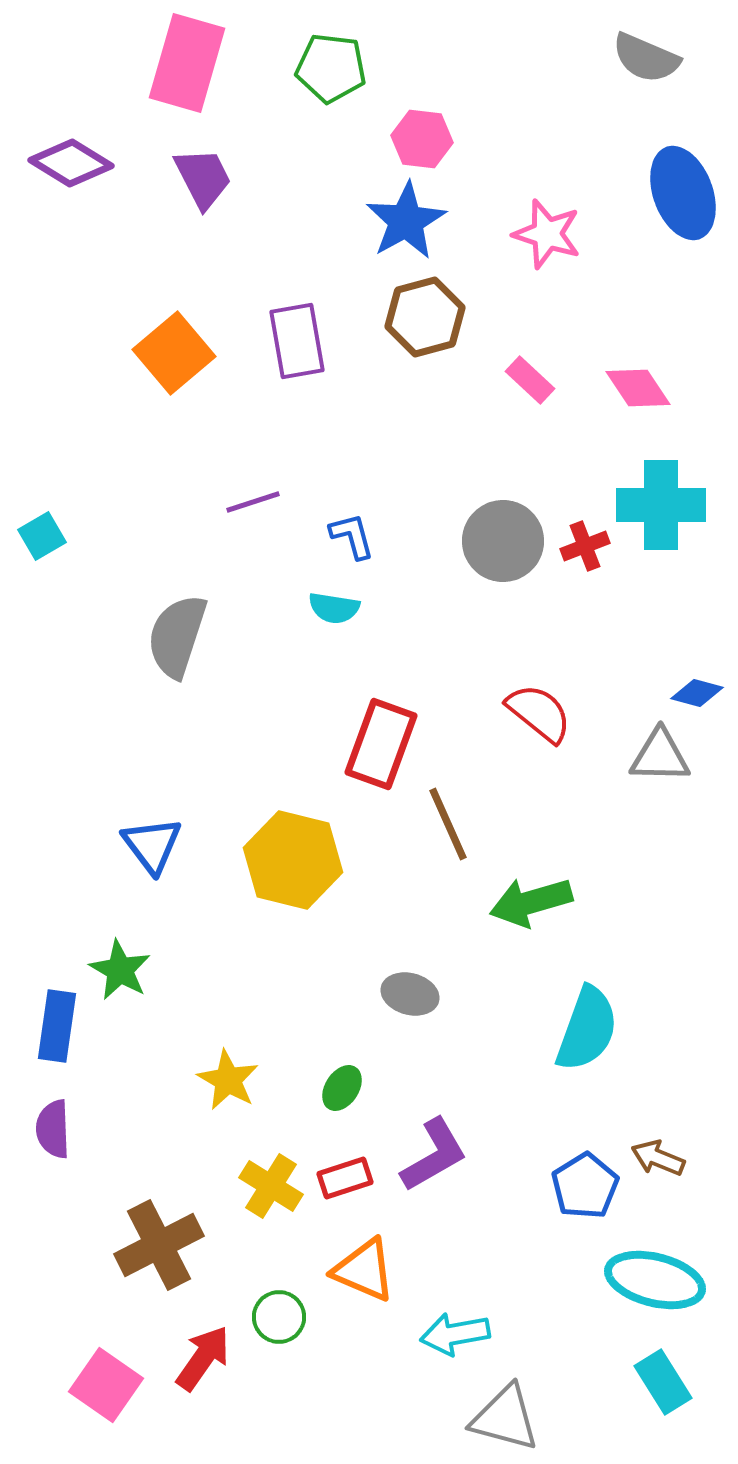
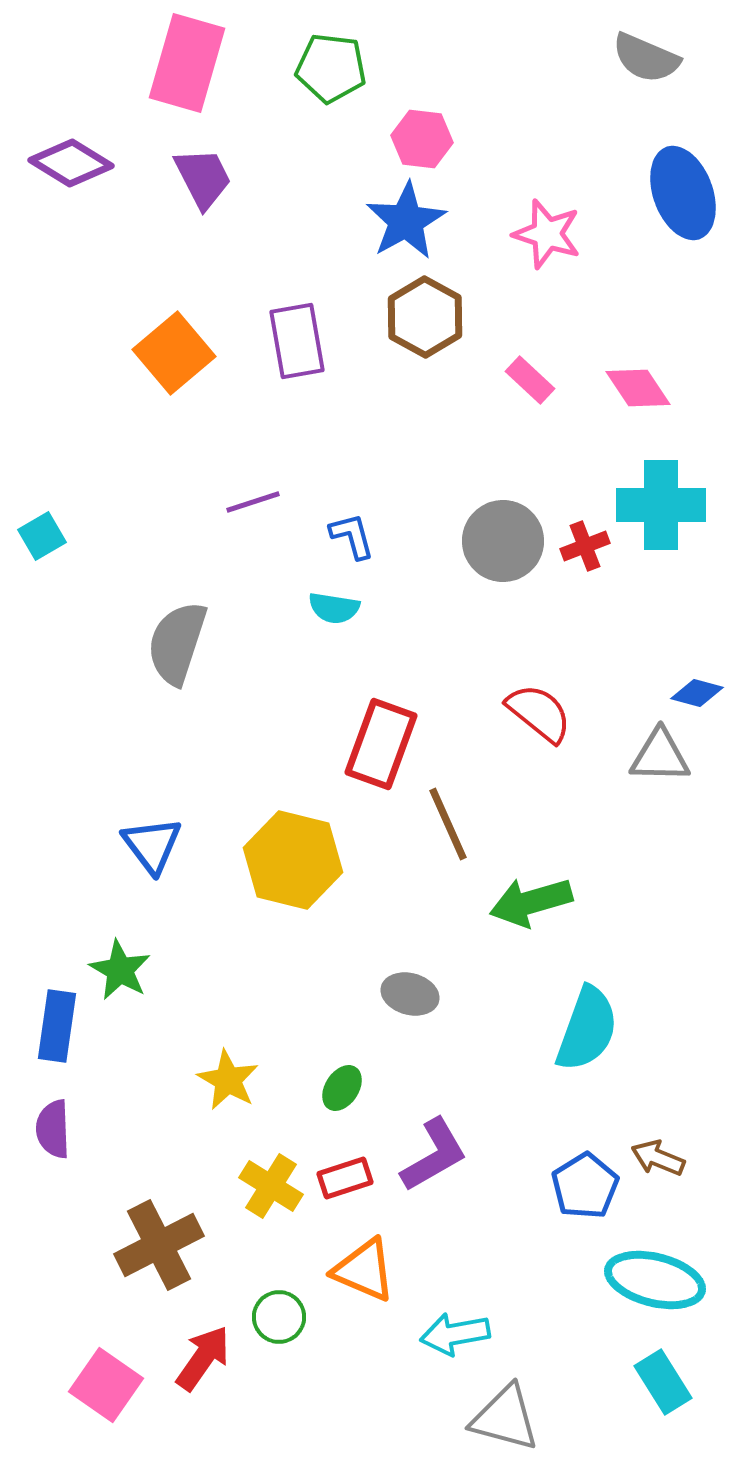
brown hexagon at (425, 317): rotated 16 degrees counterclockwise
gray semicircle at (177, 636): moved 7 px down
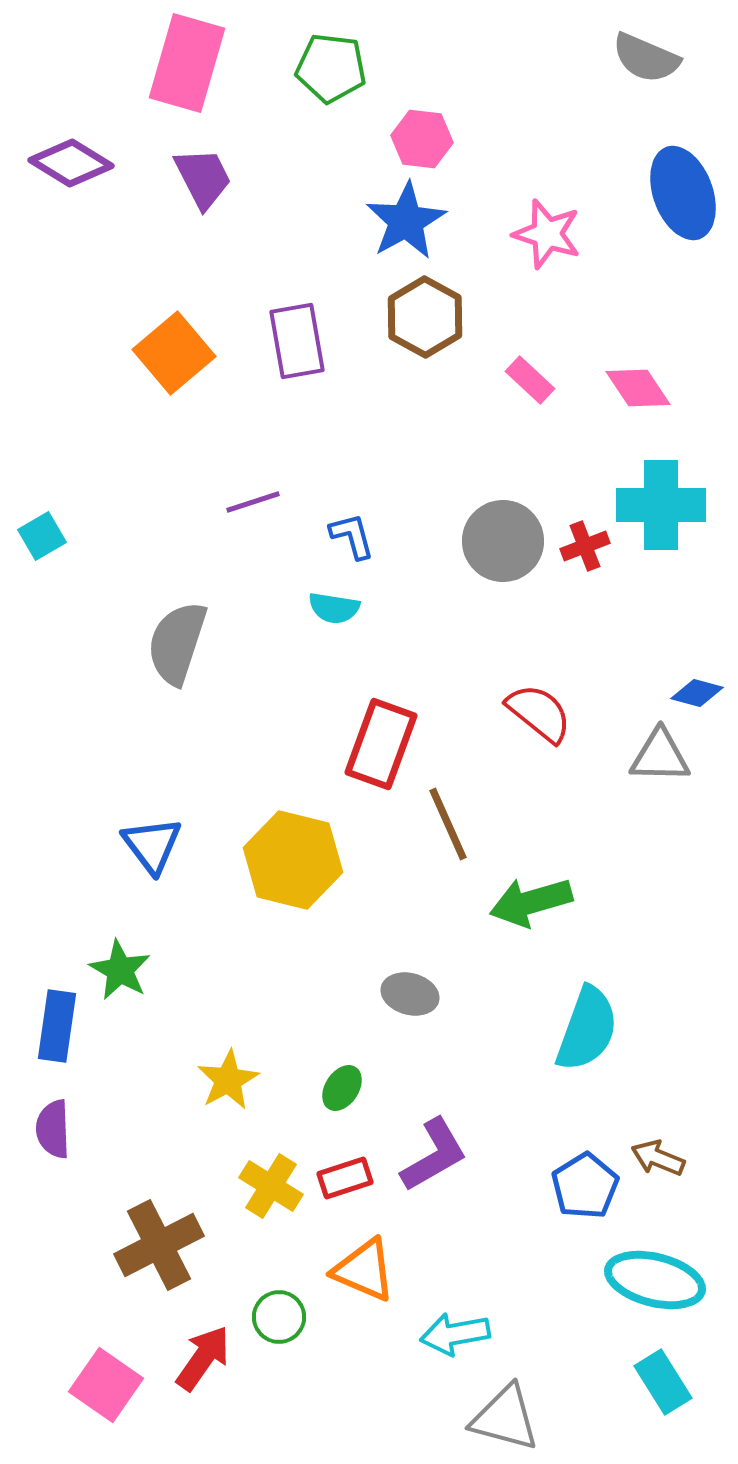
yellow star at (228, 1080): rotated 14 degrees clockwise
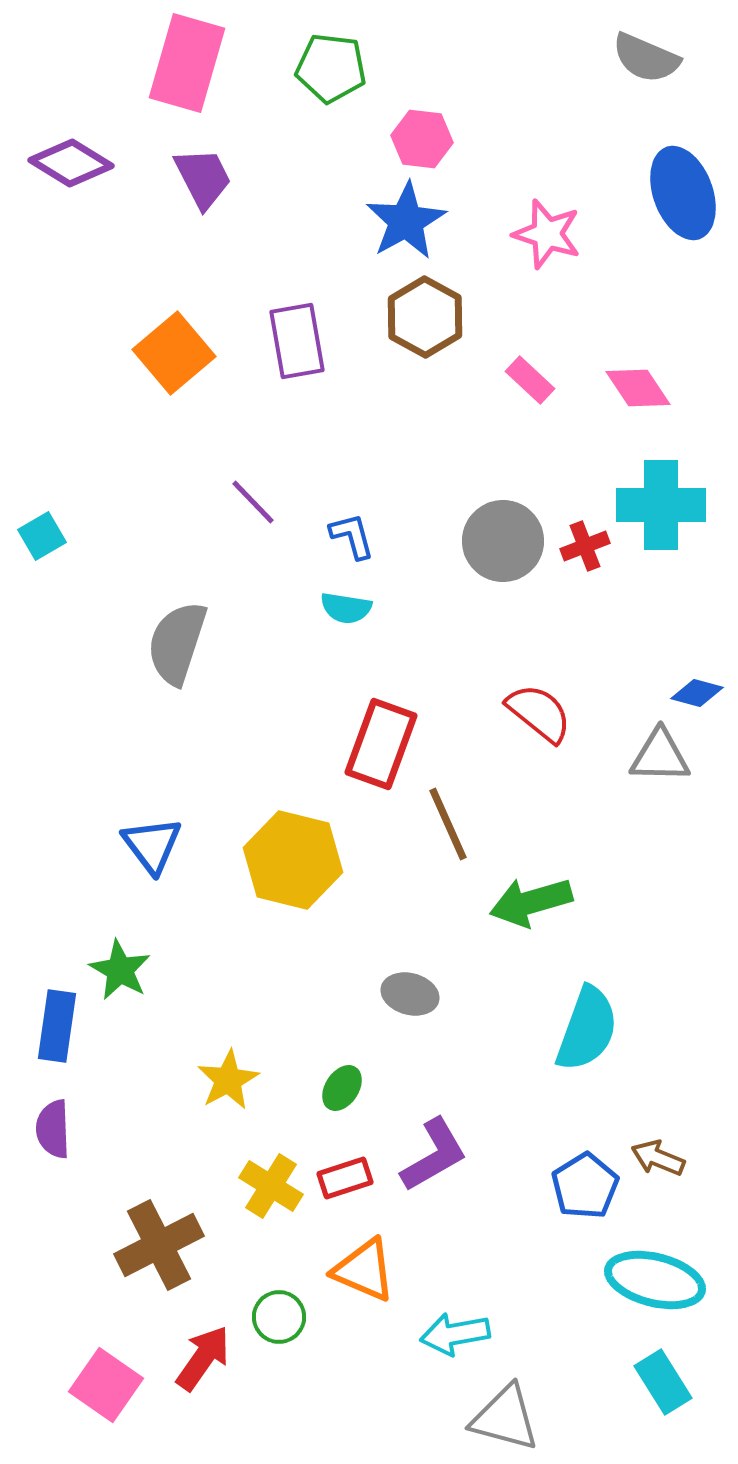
purple line at (253, 502): rotated 64 degrees clockwise
cyan semicircle at (334, 608): moved 12 px right
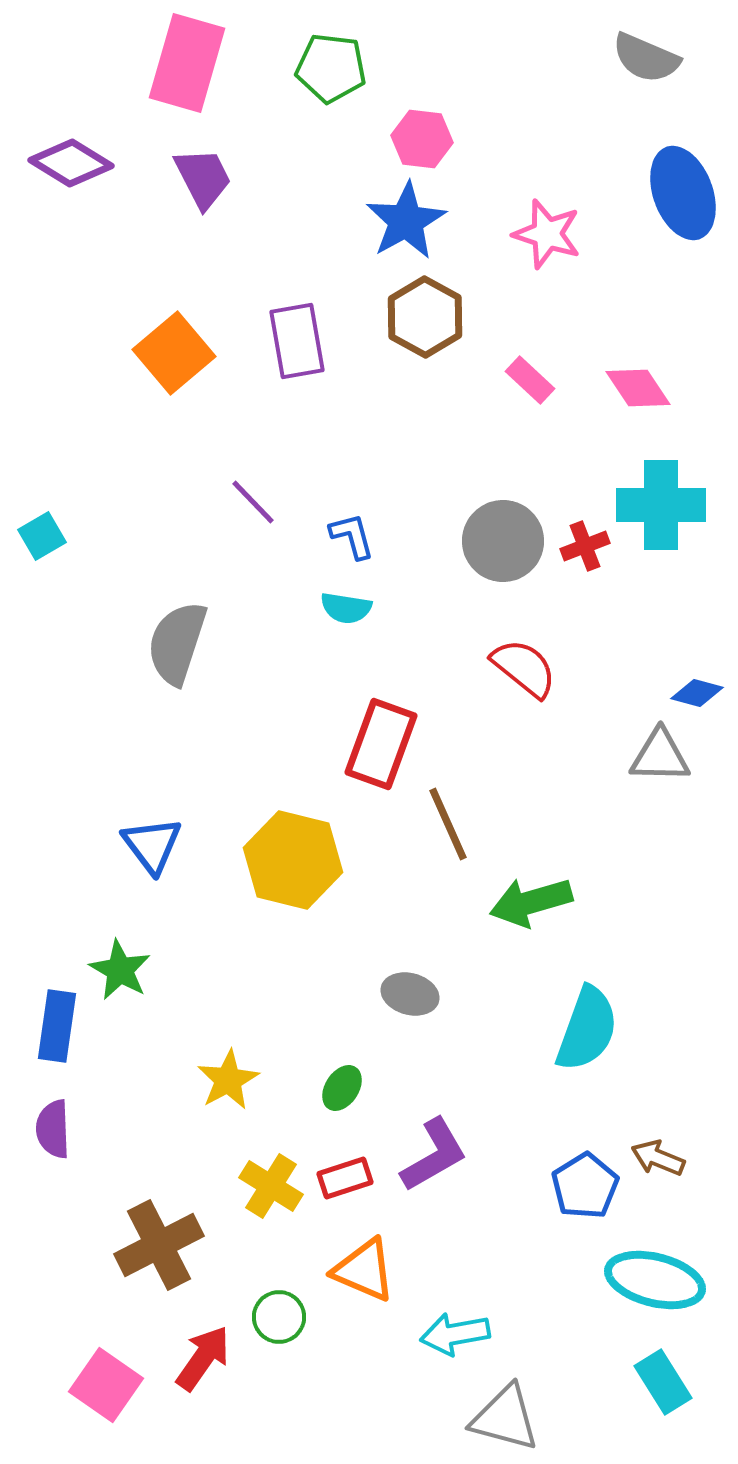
red semicircle at (539, 713): moved 15 px left, 45 px up
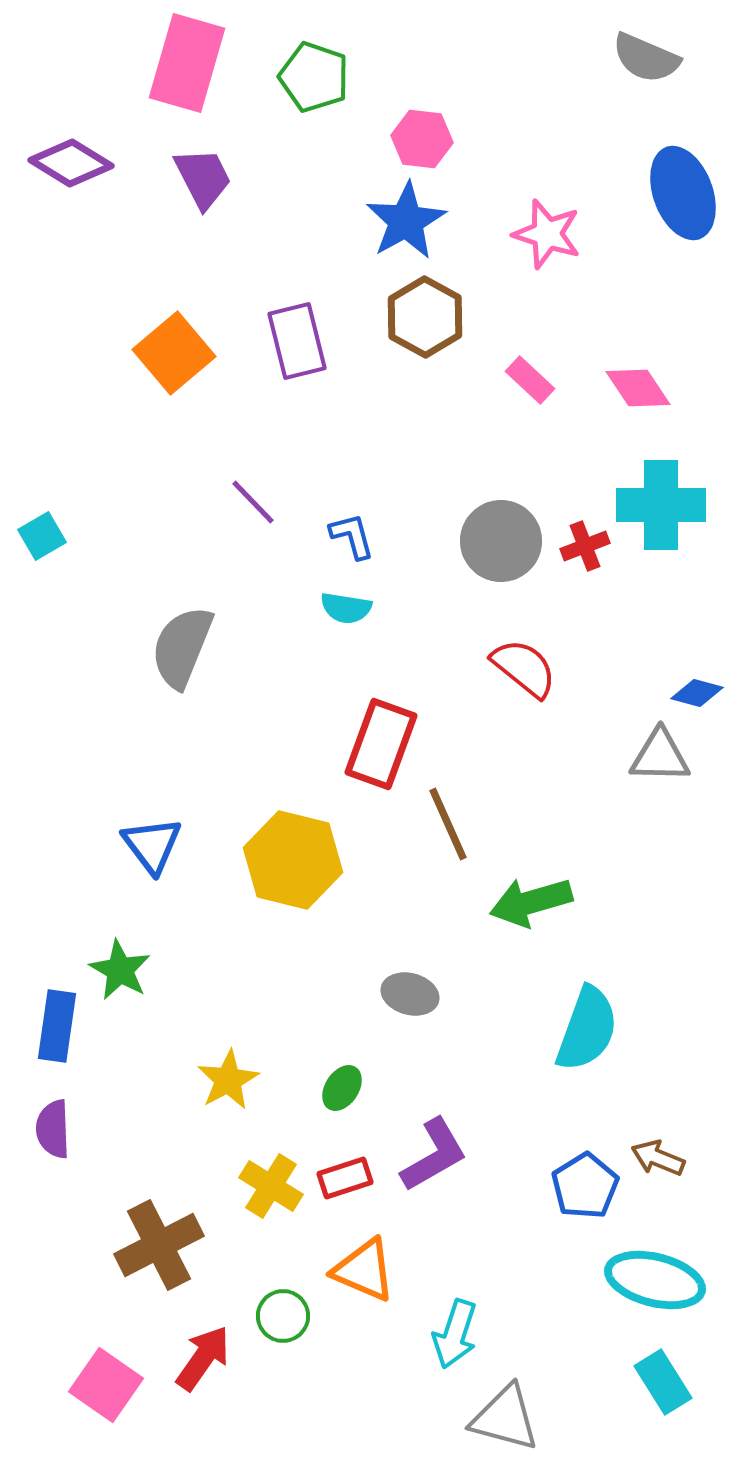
green pentagon at (331, 68): moved 17 px left, 9 px down; rotated 12 degrees clockwise
purple rectangle at (297, 341): rotated 4 degrees counterclockwise
gray circle at (503, 541): moved 2 px left
gray semicircle at (177, 643): moved 5 px right, 4 px down; rotated 4 degrees clockwise
green circle at (279, 1317): moved 4 px right, 1 px up
cyan arrow at (455, 1334): rotated 62 degrees counterclockwise
